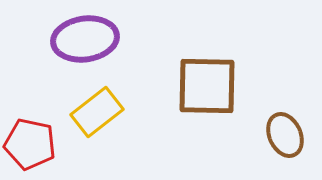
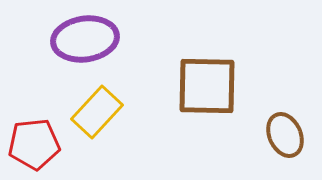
yellow rectangle: rotated 9 degrees counterclockwise
red pentagon: moved 4 px right; rotated 18 degrees counterclockwise
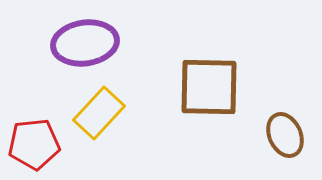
purple ellipse: moved 4 px down
brown square: moved 2 px right, 1 px down
yellow rectangle: moved 2 px right, 1 px down
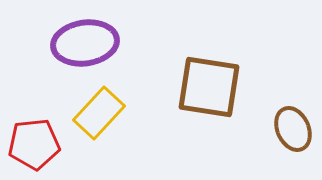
brown square: rotated 8 degrees clockwise
brown ellipse: moved 8 px right, 6 px up
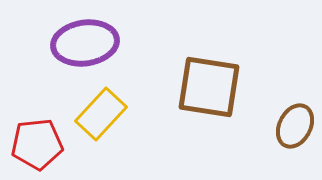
yellow rectangle: moved 2 px right, 1 px down
brown ellipse: moved 2 px right, 3 px up; rotated 51 degrees clockwise
red pentagon: moved 3 px right
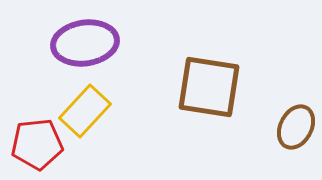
yellow rectangle: moved 16 px left, 3 px up
brown ellipse: moved 1 px right, 1 px down
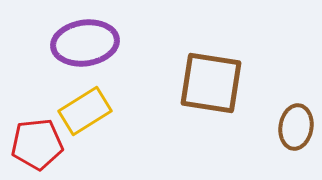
brown square: moved 2 px right, 4 px up
yellow rectangle: rotated 15 degrees clockwise
brown ellipse: rotated 18 degrees counterclockwise
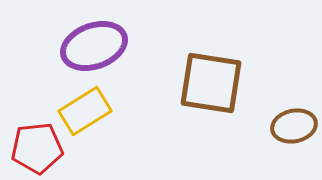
purple ellipse: moved 9 px right, 3 px down; rotated 12 degrees counterclockwise
brown ellipse: moved 2 px left, 1 px up; rotated 69 degrees clockwise
red pentagon: moved 4 px down
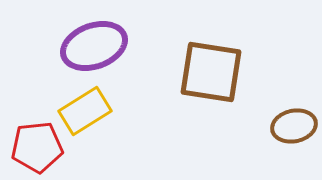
brown square: moved 11 px up
red pentagon: moved 1 px up
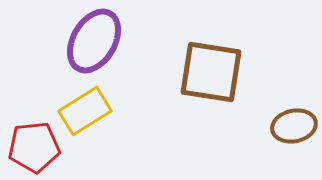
purple ellipse: moved 5 px up; rotated 40 degrees counterclockwise
red pentagon: moved 3 px left
